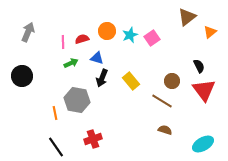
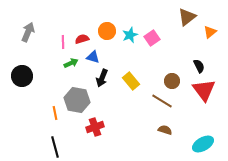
blue triangle: moved 4 px left, 1 px up
red cross: moved 2 px right, 12 px up
black line: moved 1 px left; rotated 20 degrees clockwise
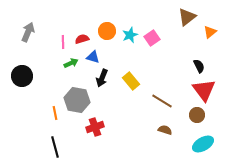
brown circle: moved 25 px right, 34 px down
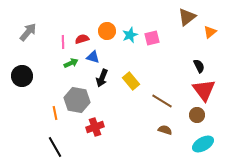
gray arrow: rotated 18 degrees clockwise
pink square: rotated 21 degrees clockwise
black line: rotated 15 degrees counterclockwise
